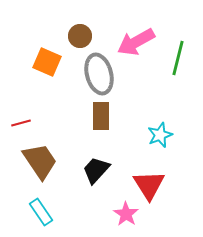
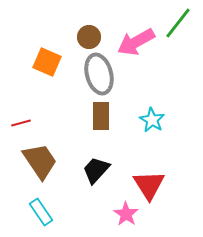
brown circle: moved 9 px right, 1 px down
green line: moved 35 px up; rotated 24 degrees clockwise
cyan star: moved 8 px left, 15 px up; rotated 20 degrees counterclockwise
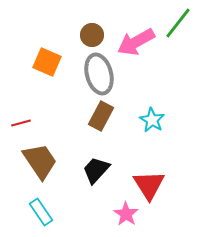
brown circle: moved 3 px right, 2 px up
brown rectangle: rotated 28 degrees clockwise
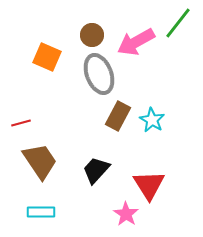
orange square: moved 5 px up
gray ellipse: rotated 6 degrees counterclockwise
brown rectangle: moved 17 px right
cyan rectangle: rotated 56 degrees counterclockwise
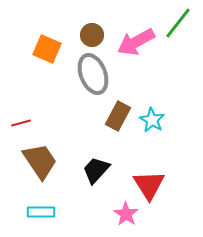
orange square: moved 8 px up
gray ellipse: moved 6 px left
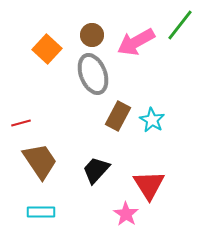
green line: moved 2 px right, 2 px down
orange square: rotated 20 degrees clockwise
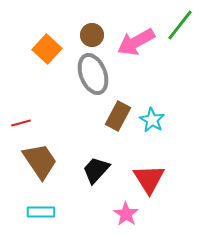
red triangle: moved 6 px up
